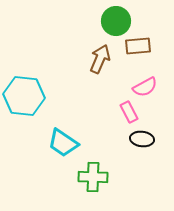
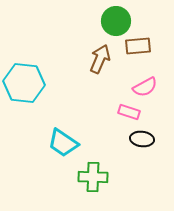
cyan hexagon: moved 13 px up
pink rectangle: rotated 45 degrees counterclockwise
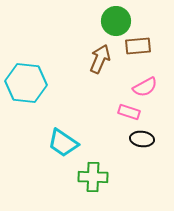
cyan hexagon: moved 2 px right
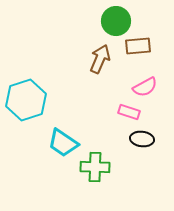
cyan hexagon: moved 17 px down; rotated 24 degrees counterclockwise
green cross: moved 2 px right, 10 px up
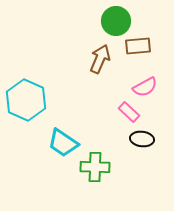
cyan hexagon: rotated 18 degrees counterclockwise
pink rectangle: rotated 25 degrees clockwise
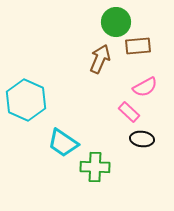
green circle: moved 1 px down
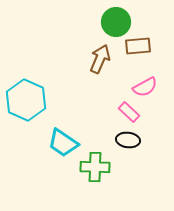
black ellipse: moved 14 px left, 1 px down
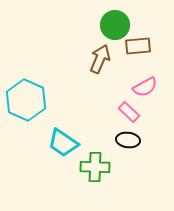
green circle: moved 1 px left, 3 px down
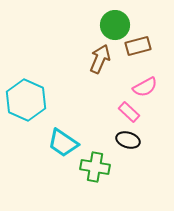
brown rectangle: rotated 10 degrees counterclockwise
black ellipse: rotated 10 degrees clockwise
green cross: rotated 8 degrees clockwise
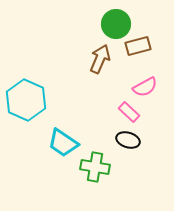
green circle: moved 1 px right, 1 px up
